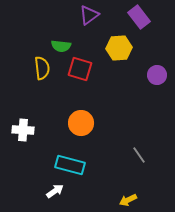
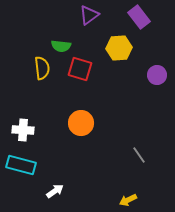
cyan rectangle: moved 49 px left
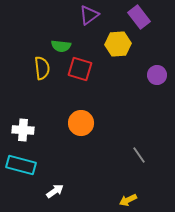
yellow hexagon: moved 1 px left, 4 px up
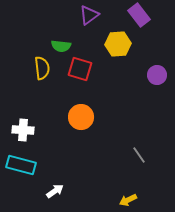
purple rectangle: moved 2 px up
orange circle: moved 6 px up
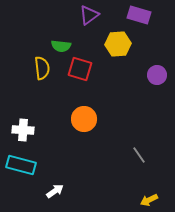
purple rectangle: rotated 35 degrees counterclockwise
orange circle: moved 3 px right, 2 px down
yellow arrow: moved 21 px right
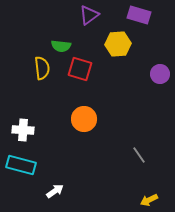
purple circle: moved 3 px right, 1 px up
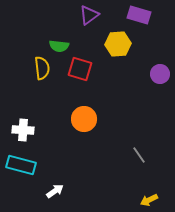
green semicircle: moved 2 px left
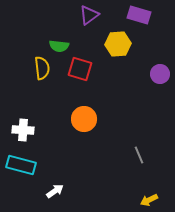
gray line: rotated 12 degrees clockwise
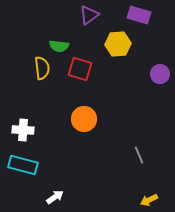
cyan rectangle: moved 2 px right
white arrow: moved 6 px down
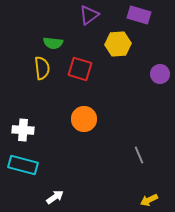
green semicircle: moved 6 px left, 3 px up
